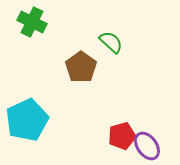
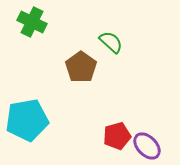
cyan pentagon: rotated 15 degrees clockwise
red pentagon: moved 5 px left
purple ellipse: rotated 8 degrees counterclockwise
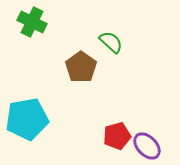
cyan pentagon: moved 1 px up
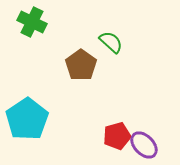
brown pentagon: moved 2 px up
cyan pentagon: rotated 24 degrees counterclockwise
purple ellipse: moved 3 px left, 1 px up
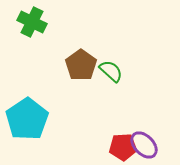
green semicircle: moved 29 px down
red pentagon: moved 6 px right, 11 px down; rotated 12 degrees clockwise
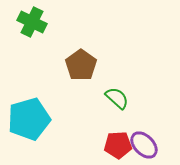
green semicircle: moved 6 px right, 27 px down
cyan pentagon: moved 2 px right; rotated 18 degrees clockwise
red pentagon: moved 5 px left, 2 px up
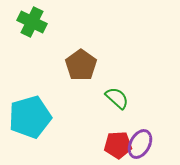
cyan pentagon: moved 1 px right, 2 px up
purple ellipse: moved 4 px left, 1 px up; rotated 72 degrees clockwise
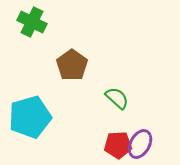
brown pentagon: moved 9 px left
